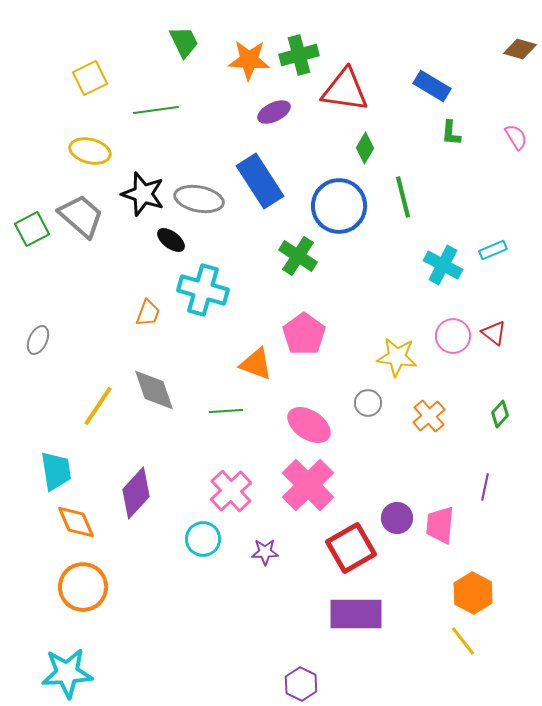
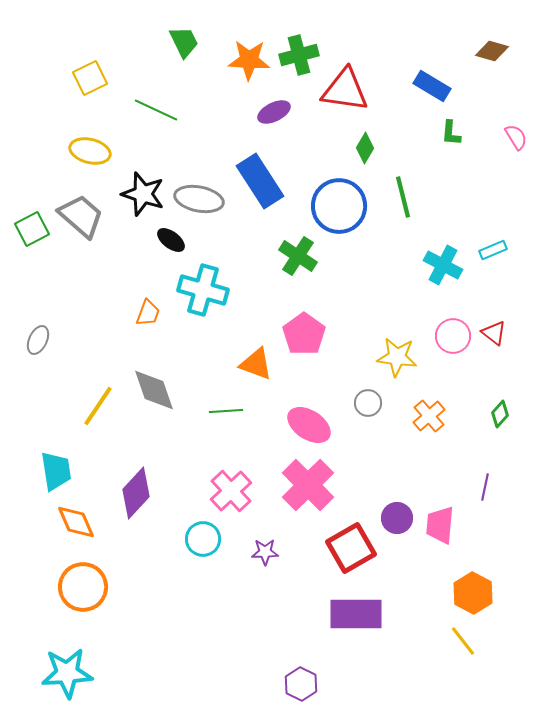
brown diamond at (520, 49): moved 28 px left, 2 px down
green line at (156, 110): rotated 33 degrees clockwise
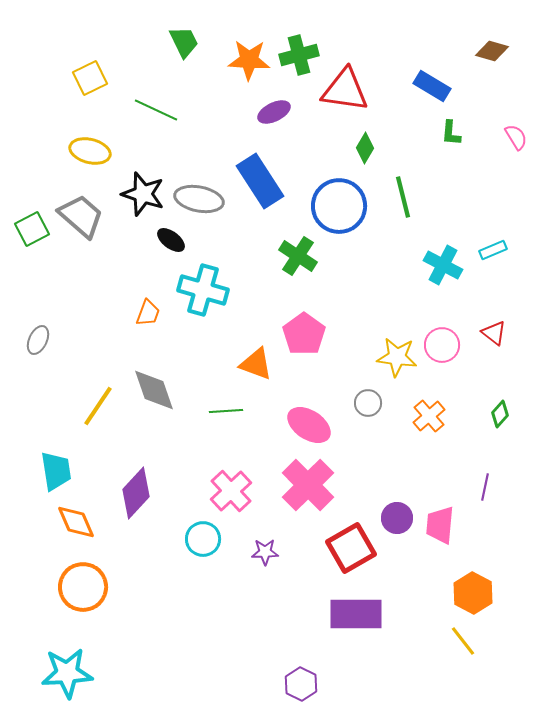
pink circle at (453, 336): moved 11 px left, 9 px down
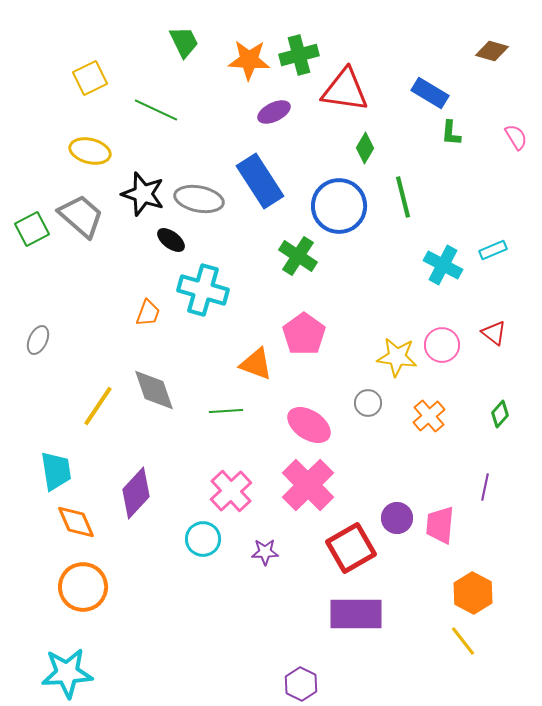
blue rectangle at (432, 86): moved 2 px left, 7 px down
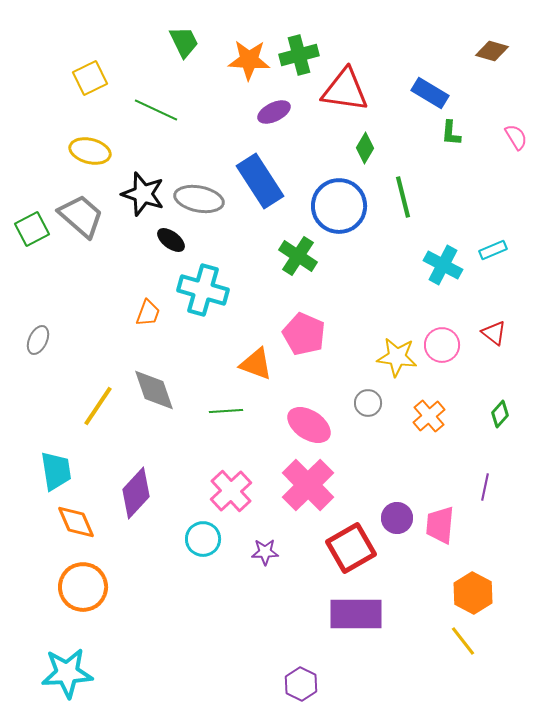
pink pentagon at (304, 334): rotated 12 degrees counterclockwise
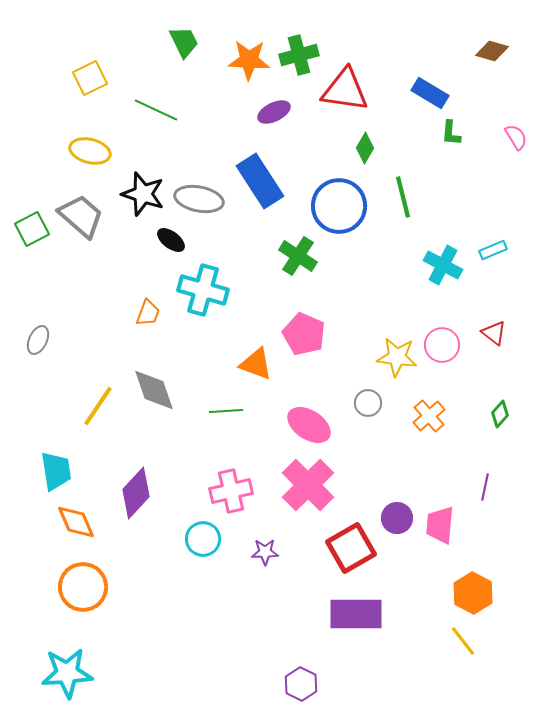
pink cross at (231, 491): rotated 30 degrees clockwise
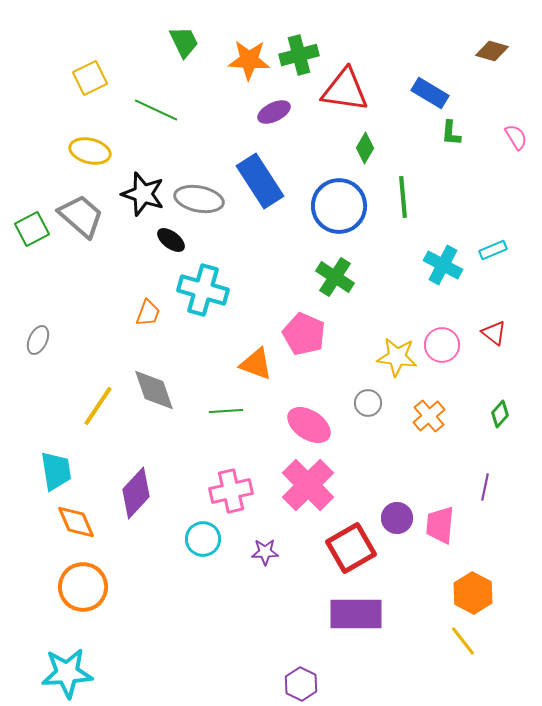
green line at (403, 197): rotated 9 degrees clockwise
green cross at (298, 256): moved 37 px right, 21 px down
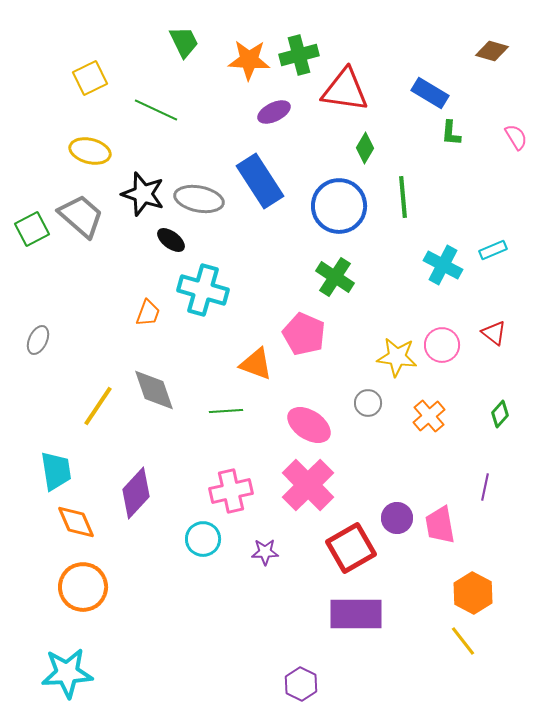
pink trapezoid at (440, 525): rotated 15 degrees counterclockwise
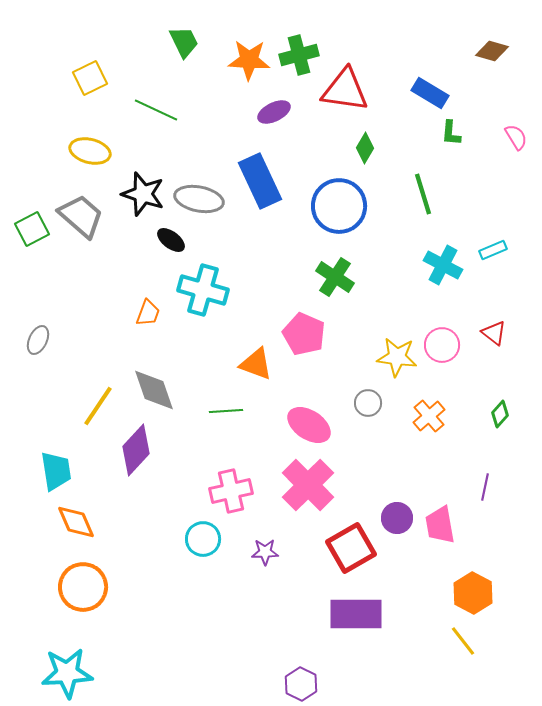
blue rectangle at (260, 181): rotated 8 degrees clockwise
green line at (403, 197): moved 20 px right, 3 px up; rotated 12 degrees counterclockwise
purple diamond at (136, 493): moved 43 px up
